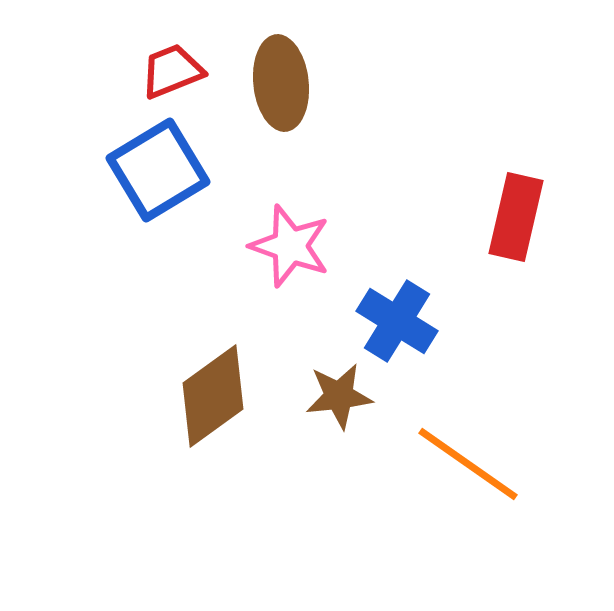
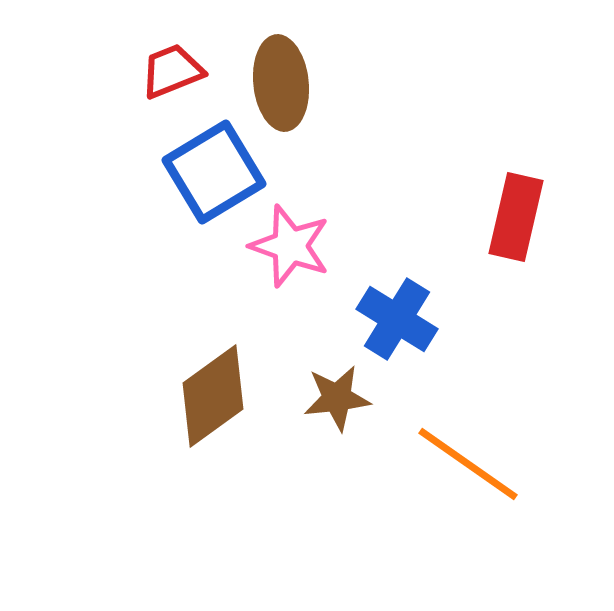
blue square: moved 56 px right, 2 px down
blue cross: moved 2 px up
brown star: moved 2 px left, 2 px down
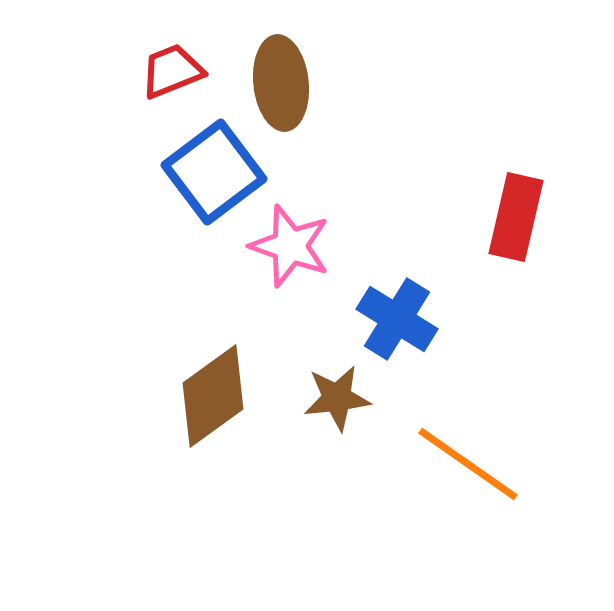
blue square: rotated 6 degrees counterclockwise
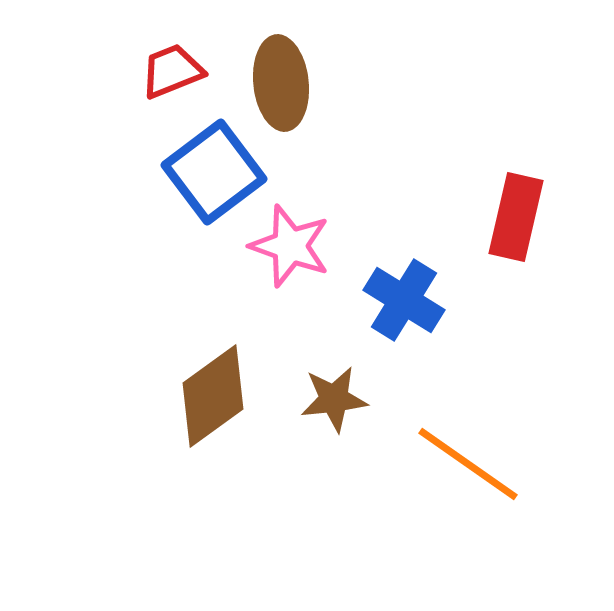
blue cross: moved 7 px right, 19 px up
brown star: moved 3 px left, 1 px down
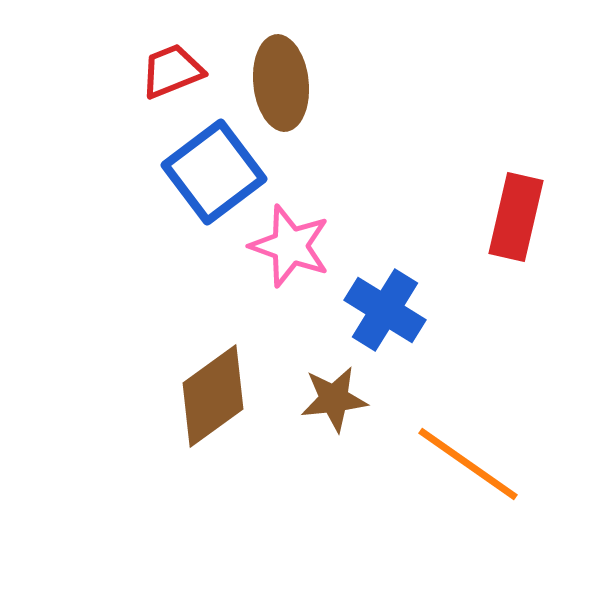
blue cross: moved 19 px left, 10 px down
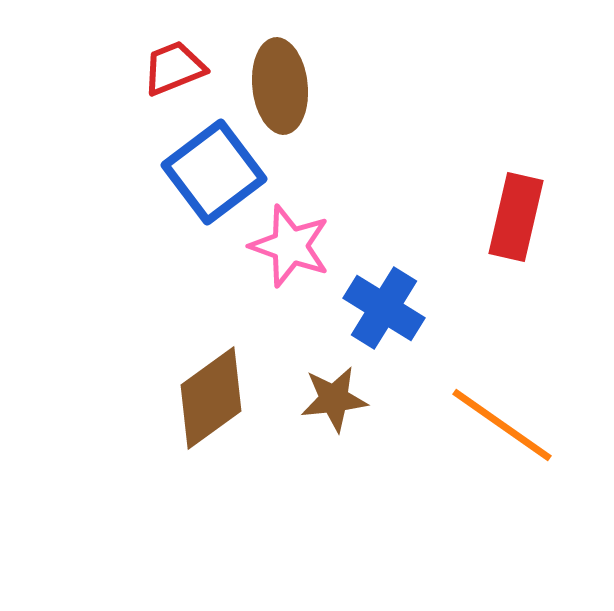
red trapezoid: moved 2 px right, 3 px up
brown ellipse: moved 1 px left, 3 px down
blue cross: moved 1 px left, 2 px up
brown diamond: moved 2 px left, 2 px down
orange line: moved 34 px right, 39 px up
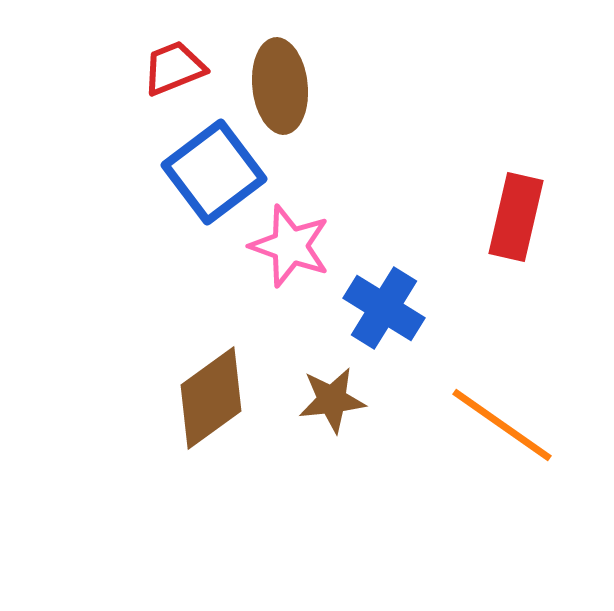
brown star: moved 2 px left, 1 px down
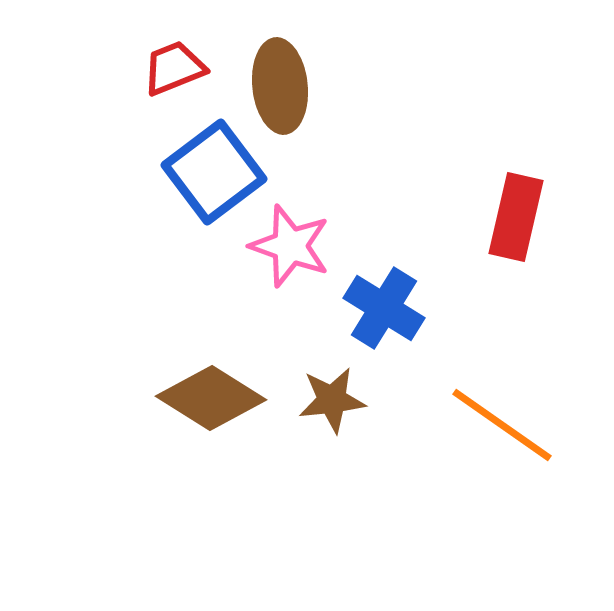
brown diamond: rotated 68 degrees clockwise
